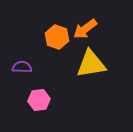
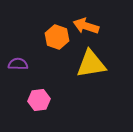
orange arrow: moved 1 px right, 3 px up; rotated 55 degrees clockwise
purple semicircle: moved 4 px left, 3 px up
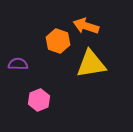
orange hexagon: moved 1 px right, 4 px down
pink hexagon: rotated 15 degrees counterclockwise
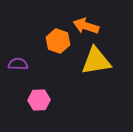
yellow triangle: moved 5 px right, 3 px up
pink hexagon: rotated 20 degrees clockwise
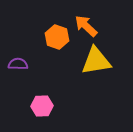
orange arrow: rotated 25 degrees clockwise
orange hexagon: moved 1 px left, 4 px up
pink hexagon: moved 3 px right, 6 px down
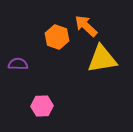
yellow triangle: moved 6 px right, 2 px up
